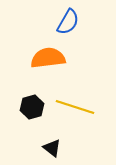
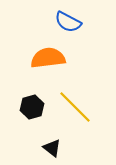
blue semicircle: rotated 88 degrees clockwise
yellow line: rotated 27 degrees clockwise
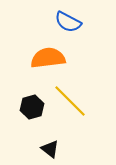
yellow line: moved 5 px left, 6 px up
black triangle: moved 2 px left, 1 px down
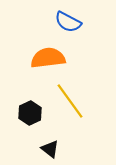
yellow line: rotated 9 degrees clockwise
black hexagon: moved 2 px left, 6 px down; rotated 10 degrees counterclockwise
